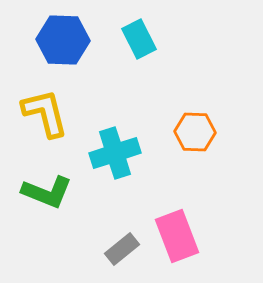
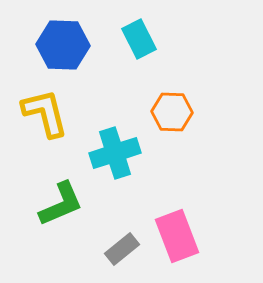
blue hexagon: moved 5 px down
orange hexagon: moved 23 px left, 20 px up
green L-shape: moved 14 px right, 12 px down; rotated 45 degrees counterclockwise
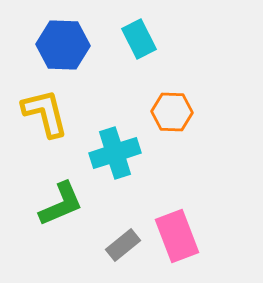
gray rectangle: moved 1 px right, 4 px up
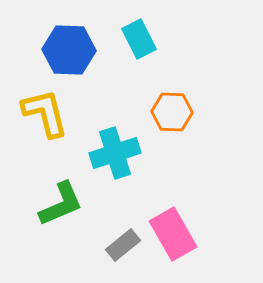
blue hexagon: moved 6 px right, 5 px down
pink rectangle: moved 4 px left, 2 px up; rotated 9 degrees counterclockwise
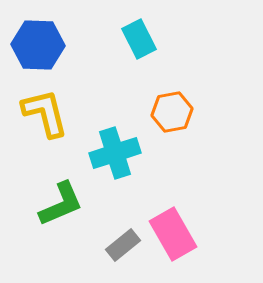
blue hexagon: moved 31 px left, 5 px up
orange hexagon: rotated 12 degrees counterclockwise
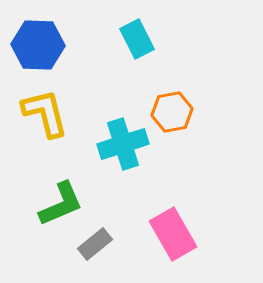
cyan rectangle: moved 2 px left
cyan cross: moved 8 px right, 9 px up
gray rectangle: moved 28 px left, 1 px up
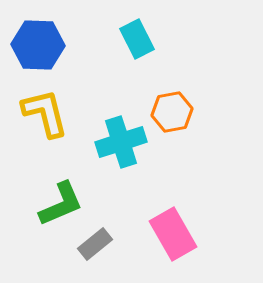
cyan cross: moved 2 px left, 2 px up
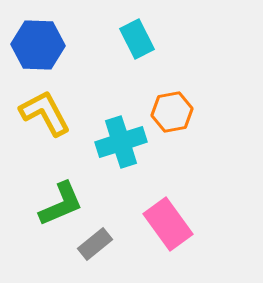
yellow L-shape: rotated 14 degrees counterclockwise
pink rectangle: moved 5 px left, 10 px up; rotated 6 degrees counterclockwise
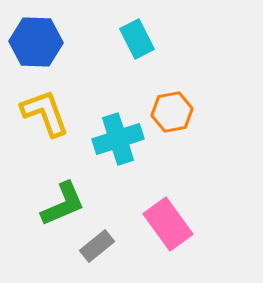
blue hexagon: moved 2 px left, 3 px up
yellow L-shape: rotated 8 degrees clockwise
cyan cross: moved 3 px left, 3 px up
green L-shape: moved 2 px right
gray rectangle: moved 2 px right, 2 px down
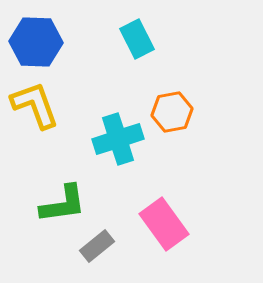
yellow L-shape: moved 10 px left, 8 px up
green L-shape: rotated 15 degrees clockwise
pink rectangle: moved 4 px left
